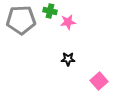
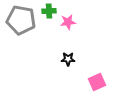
green cross: moved 1 px left; rotated 16 degrees counterclockwise
gray pentagon: rotated 12 degrees clockwise
pink square: moved 2 px left, 1 px down; rotated 18 degrees clockwise
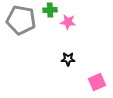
green cross: moved 1 px right, 1 px up
pink star: rotated 14 degrees clockwise
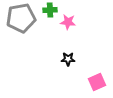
gray pentagon: moved 2 px up; rotated 20 degrees counterclockwise
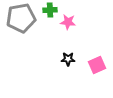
pink square: moved 17 px up
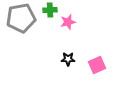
pink star: rotated 21 degrees counterclockwise
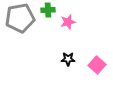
green cross: moved 2 px left
gray pentagon: moved 1 px left
pink square: rotated 24 degrees counterclockwise
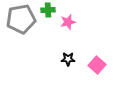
gray pentagon: moved 1 px right, 1 px down
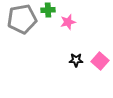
gray pentagon: moved 1 px right
black star: moved 8 px right, 1 px down
pink square: moved 3 px right, 4 px up
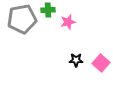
pink square: moved 1 px right, 2 px down
